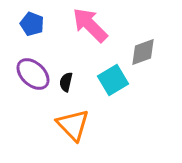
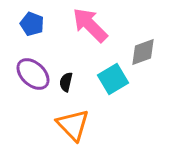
cyan square: moved 1 px up
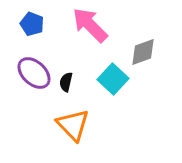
purple ellipse: moved 1 px right, 1 px up
cyan square: rotated 16 degrees counterclockwise
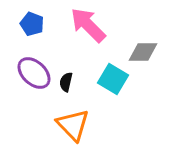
pink arrow: moved 2 px left
gray diamond: rotated 20 degrees clockwise
cyan square: rotated 12 degrees counterclockwise
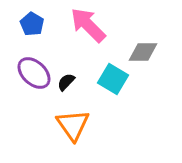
blue pentagon: rotated 10 degrees clockwise
black semicircle: rotated 30 degrees clockwise
orange triangle: rotated 9 degrees clockwise
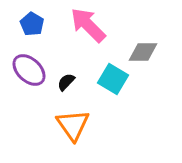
purple ellipse: moved 5 px left, 3 px up
